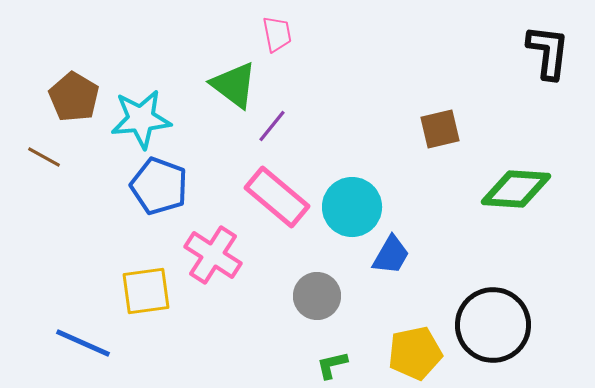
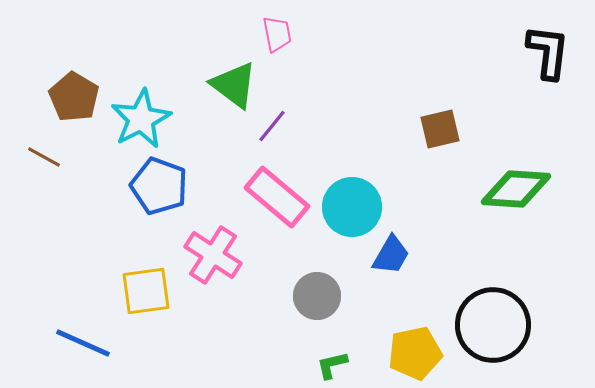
cyan star: rotated 22 degrees counterclockwise
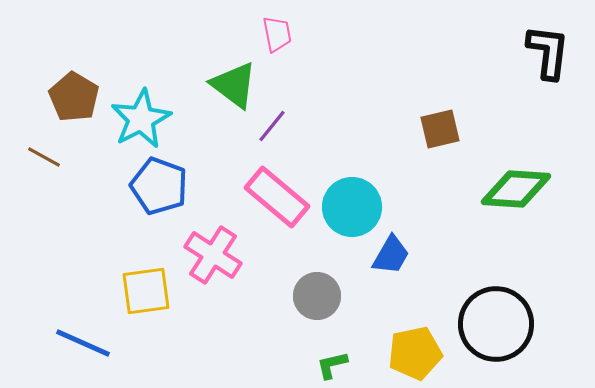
black circle: moved 3 px right, 1 px up
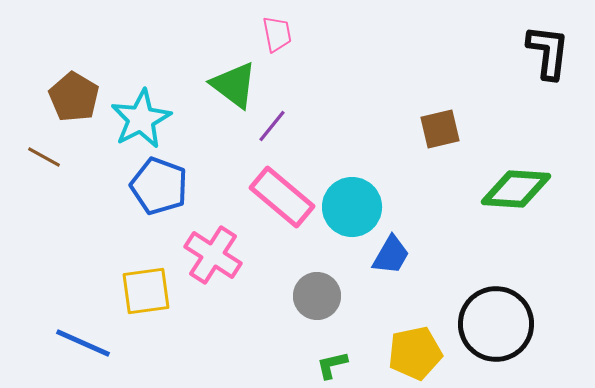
pink rectangle: moved 5 px right
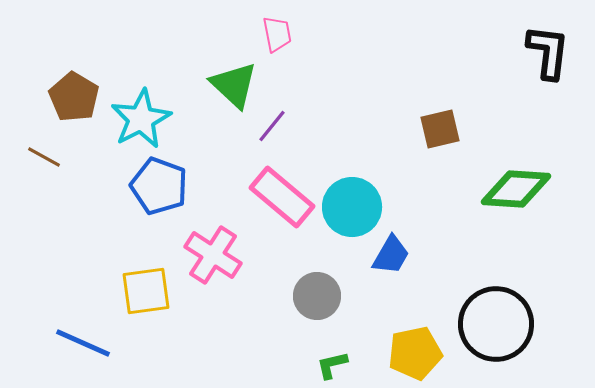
green triangle: rotated 6 degrees clockwise
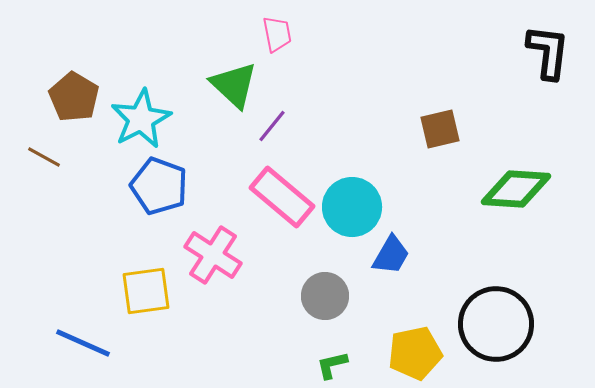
gray circle: moved 8 px right
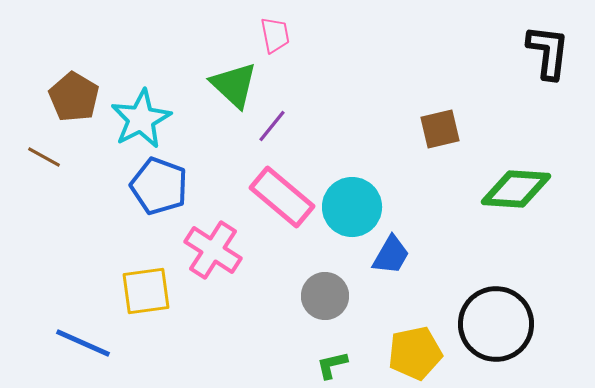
pink trapezoid: moved 2 px left, 1 px down
pink cross: moved 5 px up
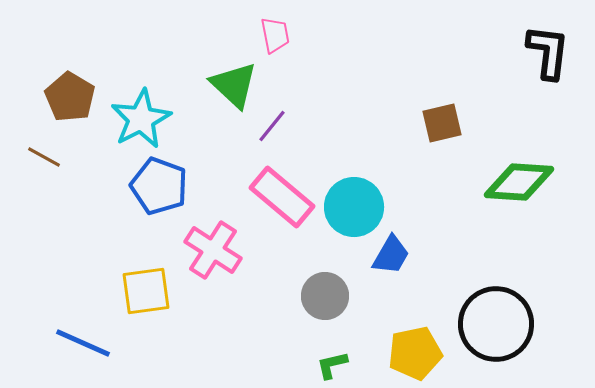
brown pentagon: moved 4 px left
brown square: moved 2 px right, 6 px up
green diamond: moved 3 px right, 7 px up
cyan circle: moved 2 px right
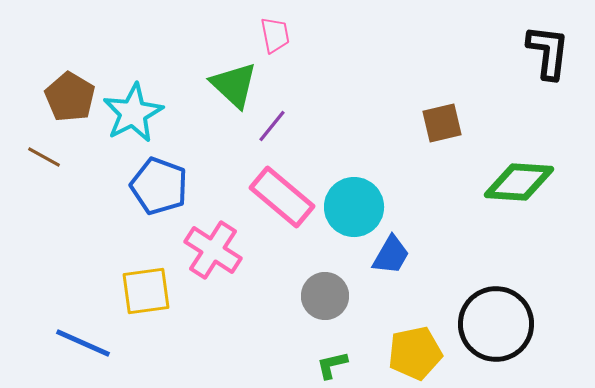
cyan star: moved 8 px left, 6 px up
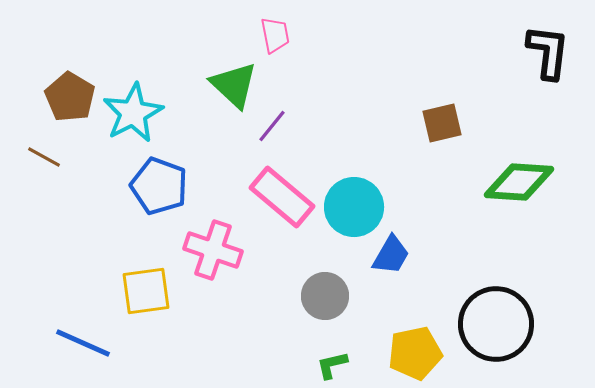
pink cross: rotated 14 degrees counterclockwise
